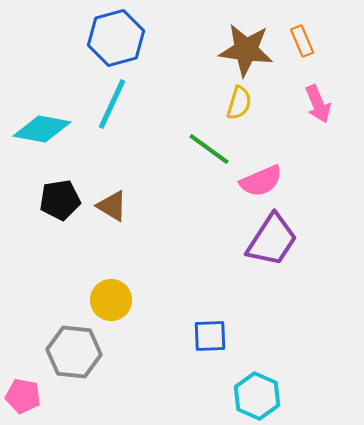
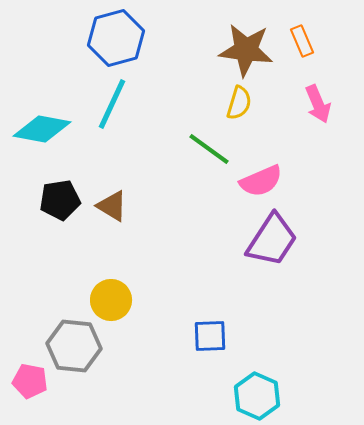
gray hexagon: moved 6 px up
pink pentagon: moved 7 px right, 15 px up
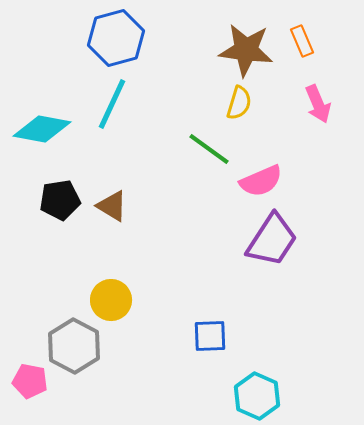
gray hexagon: rotated 22 degrees clockwise
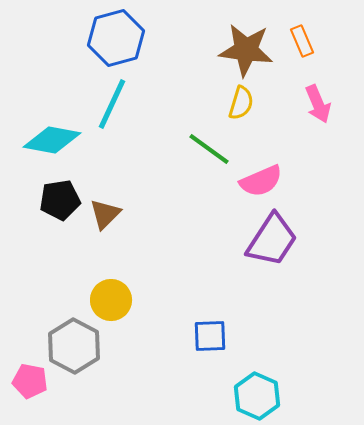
yellow semicircle: moved 2 px right
cyan diamond: moved 10 px right, 11 px down
brown triangle: moved 7 px left, 8 px down; rotated 44 degrees clockwise
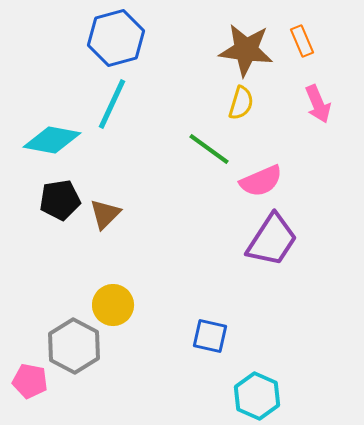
yellow circle: moved 2 px right, 5 px down
blue square: rotated 15 degrees clockwise
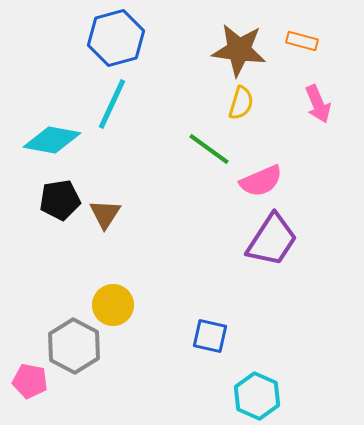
orange rectangle: rotated 52 degrees counterclockwise
brown star: moved 7 px left
brown triangle: rotated 12 degrees counterclockwise
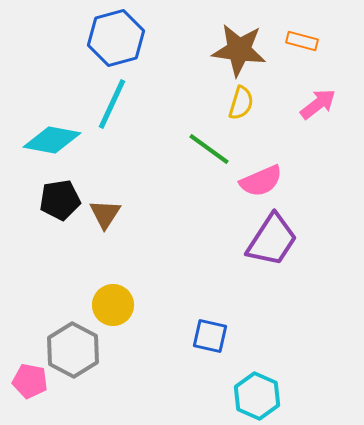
pink arrow: rotated 105 degrees counterclockwise
gray hexagon: moved 1 px left, 4 px down
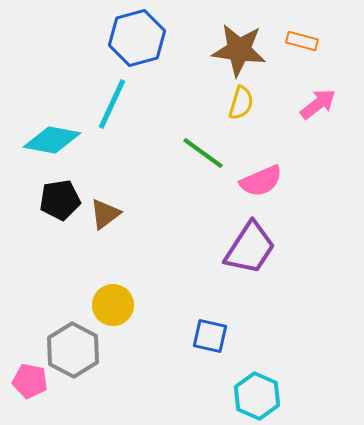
blue hexagon: moved 21 px right
green line: moved 6 px left, 4 px down
brown triangle: rotated 20 degrees clockwise
purple trapezoid: moved 22 px left, 8 px down
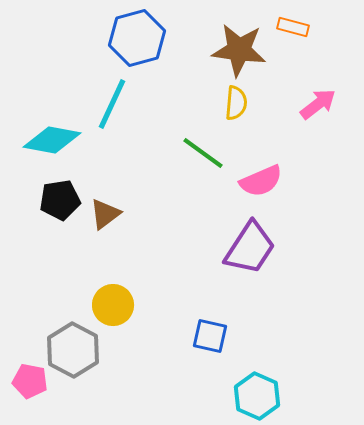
orange rectangle: moved 9 px left, 14 px up
yellow semicircle: moved 5 px left; rotated 12 degrees counterclockwise
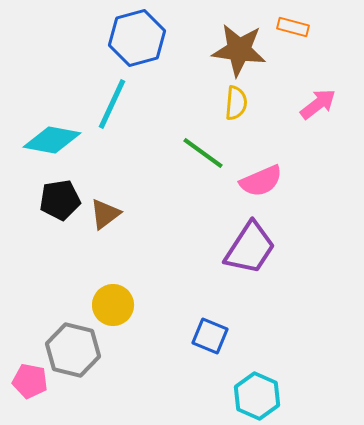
blue square: rotated 9 degrees clockwise
gray hexagon: rotated 14 degrees counterclockwise
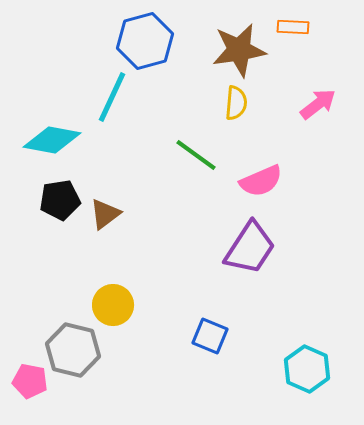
orange rectangle: rotated 12 degrees counterclockwise
blue hexagon: moved 8 px right, 3 px down
brown star: rotated 16 degrees counterclockwise
cyan line: moved 7 px up
green line: moved 7 px left, 2 px down
cyan hexagon: moved 50 px right, 27 px up
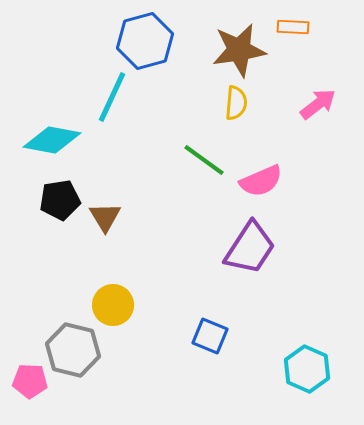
green line: moved 8 px right, 5 px down
brown triangle: moved 3 px down; rotated 24 degrees counterclockwise
pink pentagon: rotated 8 degrees counterclockwise
